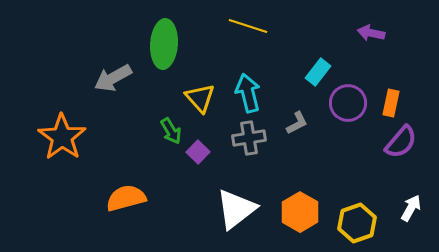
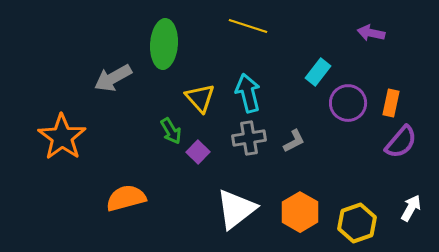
gray L-shape: moved 3 px left, 18 px down
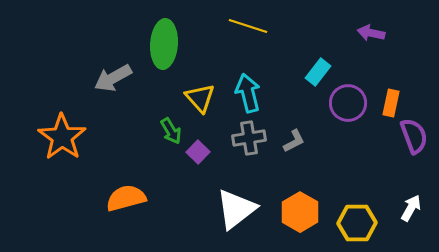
purple semicircle: moved 13 px right, 6 px up; rotated 60 degrees counterclockwise
yellow hexagon: rotated 18 degrees clockwise
